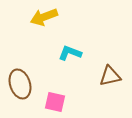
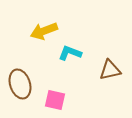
yellow arrow: moved 14 px down
brown triangle: moved 6 px up
pink square: moved 2 px up
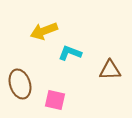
brown triangle: rotated 10 degrees clockwise
